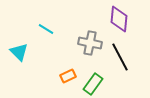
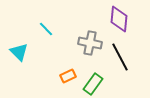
cyan line: rotated 14 degrees clockwise
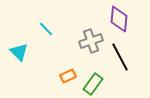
gray cross: moved 1 px right, 2 px up; rotated 30 degrees counterclockwise
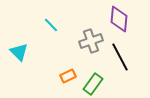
cyan line: moved 5 px right, 4 px up
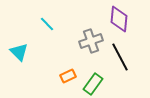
cyan line: moved 4 px left, 1 px up
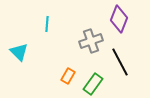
purple diamond: rotated 16 degrees clockwise
cyan line: rotated 49 degrees clockwise
black line: moved 5 px down
orange rectangle: rotated 35 degrees counterclockwise
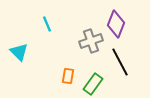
purple diamond: moved 3 px left, 5 px down
cyan line: rotated 28 degrees counterclockwise
orange rectangle: rotated 21 degrees counterclockwise
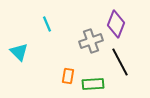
green rectangle: rotated 50 degrees clockwise
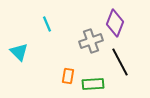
purple diamond: moved 1 px left, 1 px up
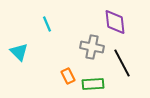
purple diamond: moved 1 px up; rotated 28 degrees counterclockwise
gray cross: moved 1 px right, 6 px down; rotated 30 degrees clockwise
black line: moved 2 px right, 1 px down
orange rectangle: rotated 35 degrees counterclockwise
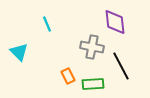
black line: moved 1 px left, 3 px down
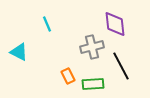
purple diamond: moved 2 px down
gray cross: rotated 25 degrees counterclockwise
cyan triangle: rotated 18 degrees counterclockwise
